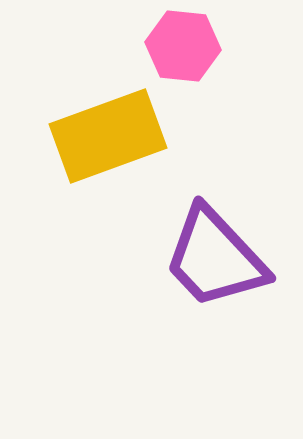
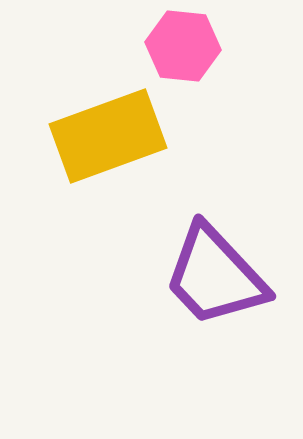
purple trapezoid: moved 18 px down
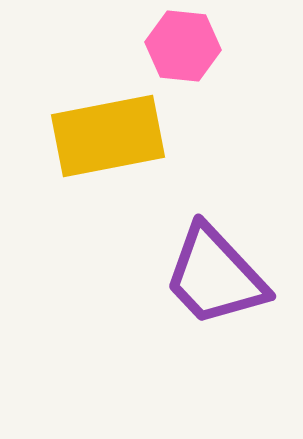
yellow rectangle: rotated 9 degrees clockwise
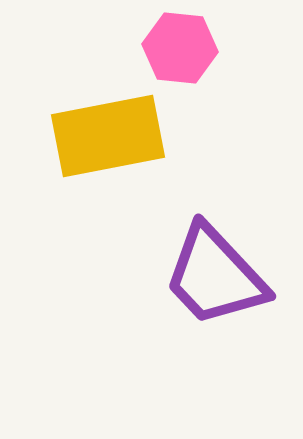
pink hexagon: moved 3 px left, 2 px down
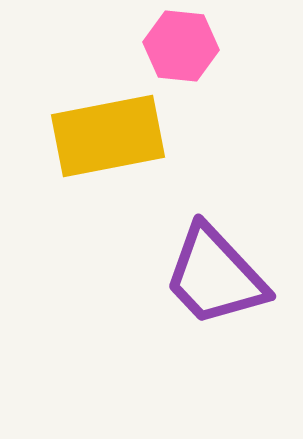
pink hexagon: moved 1 px right, 2 px up
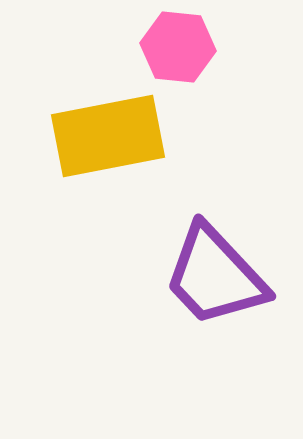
pink hexagon: moved 3 px left, 1 px down
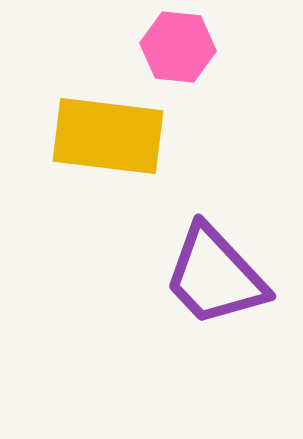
yellow rectangle: rotated 18 degrees clockwise
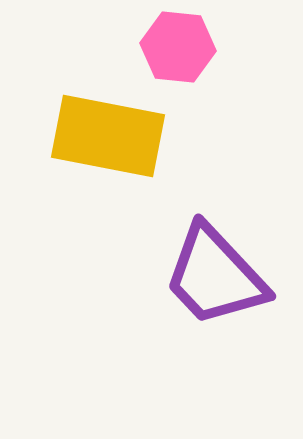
yellow rectangle: rotated 4 degrees clockwise
